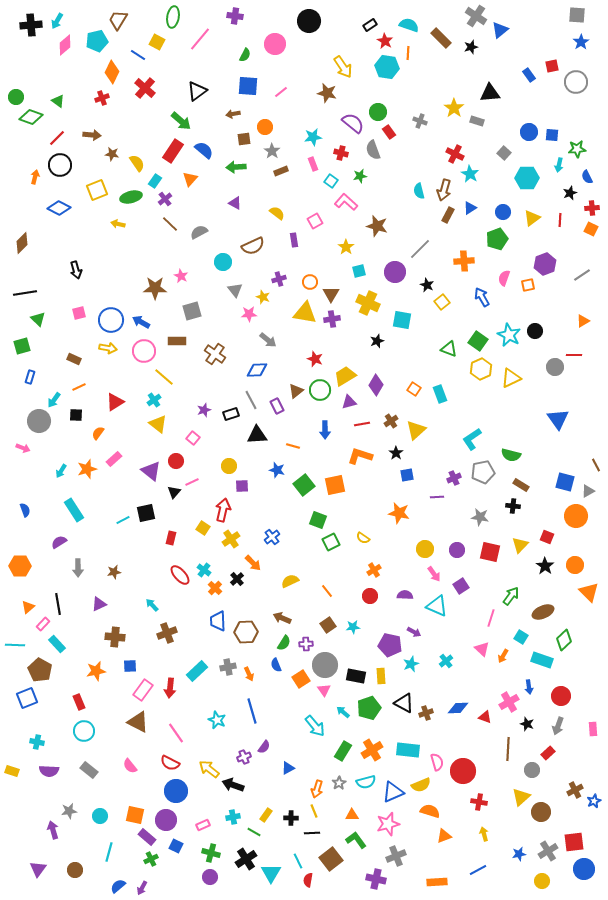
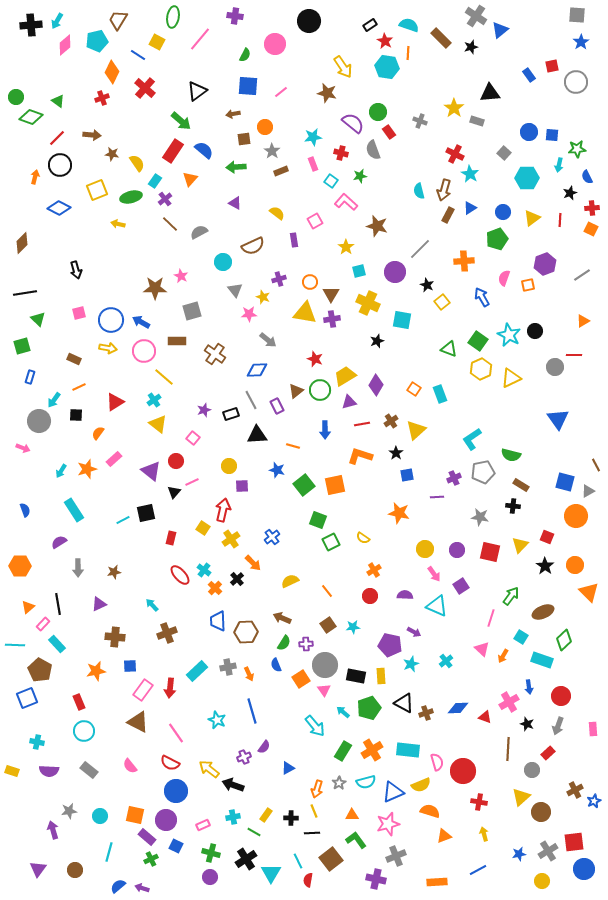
purple arrow at (142, 888): rotated 80 degrees clockwise
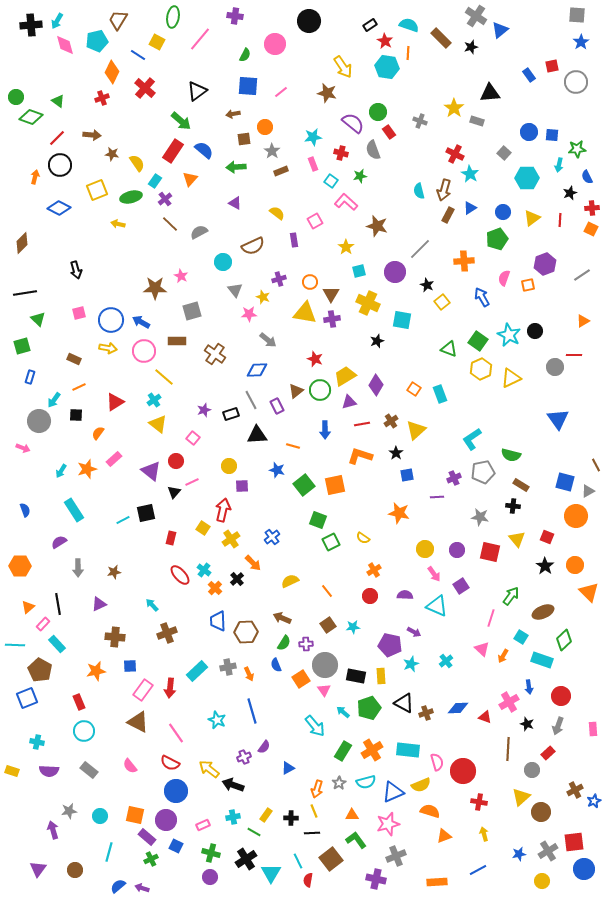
pink diamond at (65, 45): rotated 65 degrees counterclockwise
yellow triangle at (520, 545): moved 3 px left, 6 px up; rotated 24 degrees counterclockwise
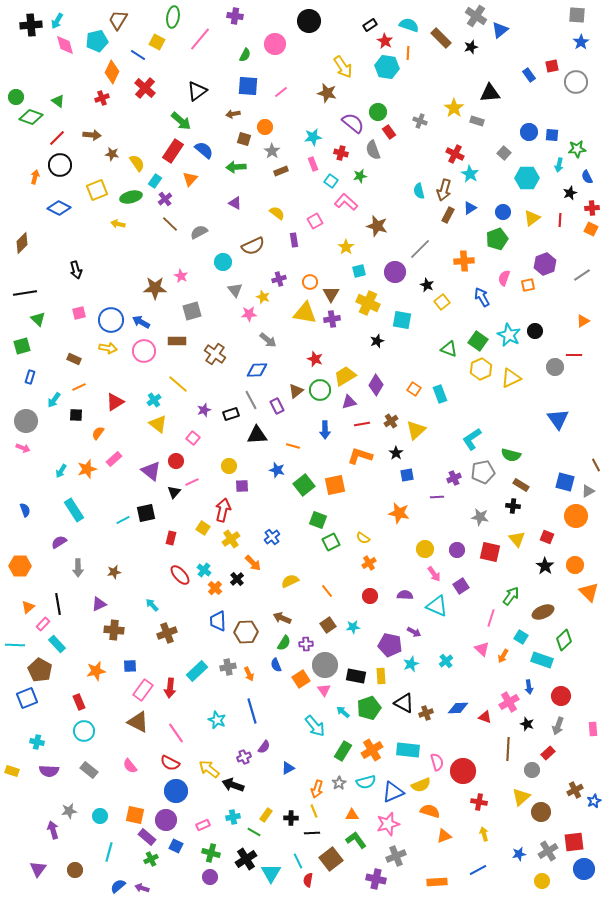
brown square at (244, 139): rotated 24 degrees clockwise
yellow line at (164, 377): moved 14 px right, 7 px down
gray circle at (39, 421): moved 13 px left
orange cross at (374, 570): moved 5 px left, 7 px up
brown cross at (115, 637): moved 1 px left, 7 px up
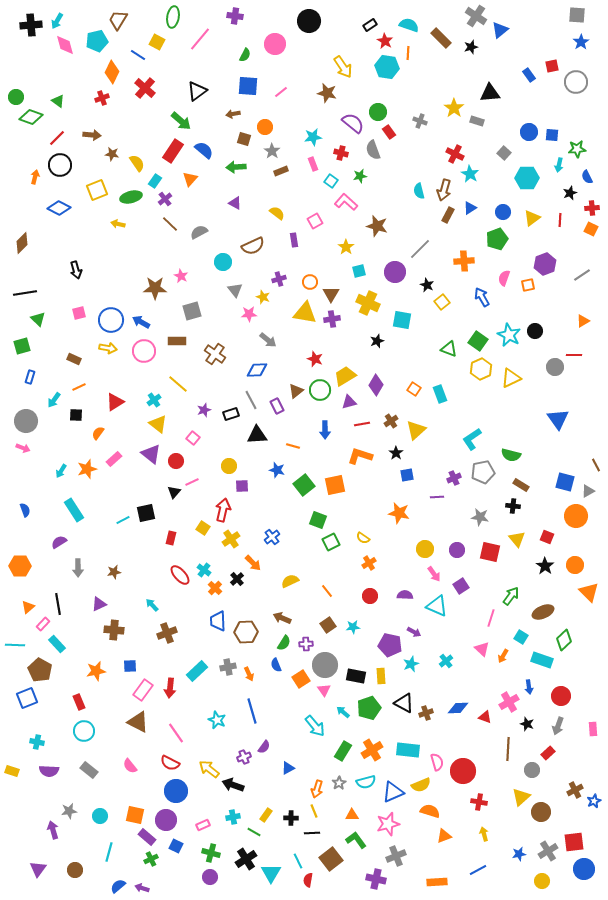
purple triangle at (151, 471): moved 17 px up
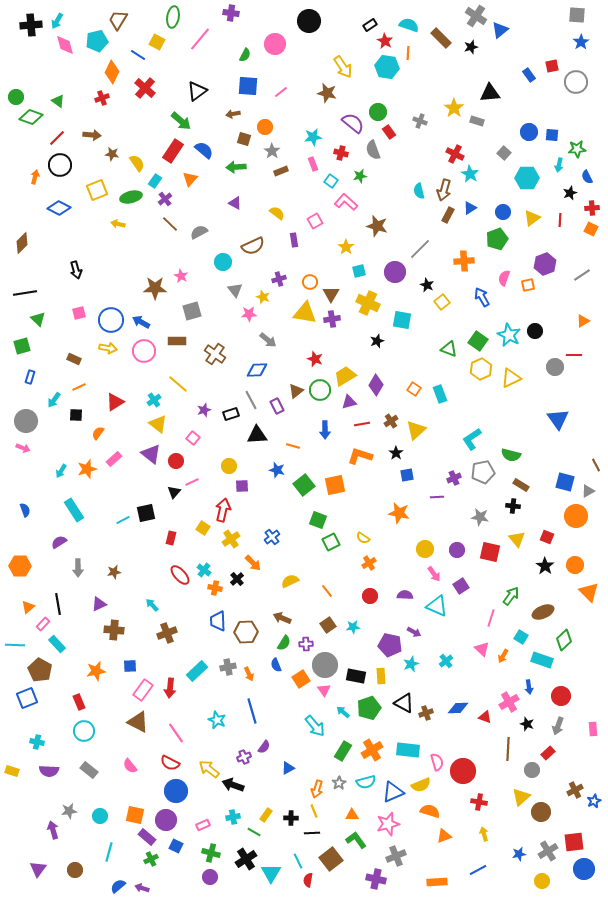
purple cross at (235, 16): moved 4 px left, 3 px up
orange cross at (215, 588): rotated 32 degrees counterclockwise
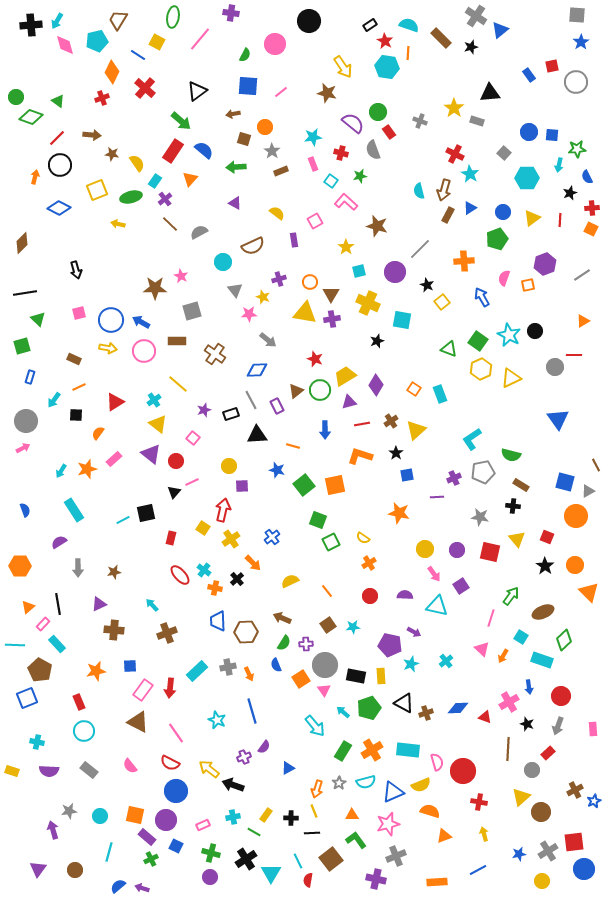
pink arrow at (23, 448): rotated 48 degrees counterclockwise
cyan triangle at (437, 606): rotated 10 degrees counterclockwise
